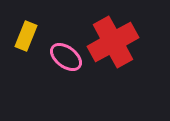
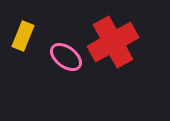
yellow rectangle: moved 3 px left
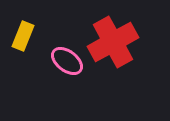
pink ellipse: moved 1 px right, 4 px down
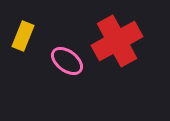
red cross: moved 4 px right, 1 px up
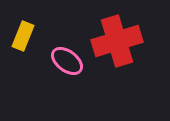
red cross: rotated 12 degrees clockwise
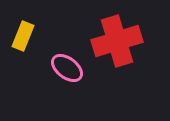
pink ellipse: moved 7 px down
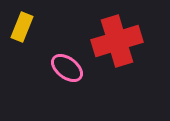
yellow rectangle: moved 1 px left, 9 px up
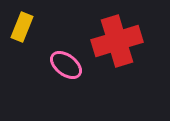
pink ellipse: moved 1 px left, 3 px up
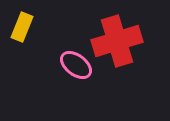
pink ellipse: moved 10 px right
